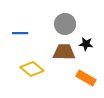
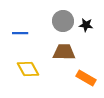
gray circle: moved 2 px left, 3 px up
black star: moved 19 px up
yellow diamond: moved 4 px left; rotated 20 degrees clockwise
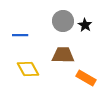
black star: moved 1 px left; rotated 24 degrees clockwise
blue line: moved 2 px down
brown trapezoid: moved 1 px left, 3 px down
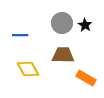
gray circle: moved 1 px left, 2 px down
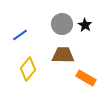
gray circle: moved 1 px down
blue line: rotated 35 degrees counterclockwise
yellow diamond: rotated 70 degrees clockwise
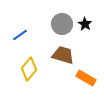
black star: moved 1 px up
brown trapezoid: rotated 15 degrees clockwise
yellow diamond: moved 1 px right
